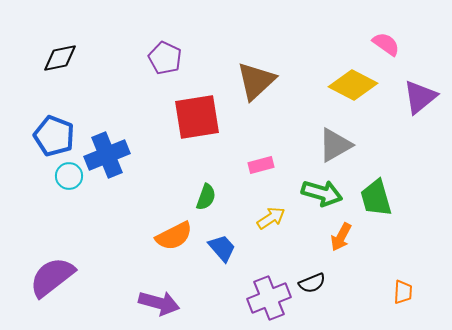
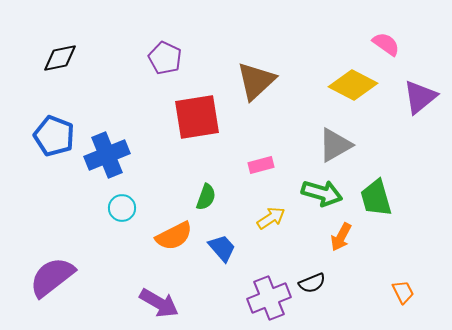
cyan circle: moved 53 px right, 32 px down
orange trapezoid: rotated 30 degrees counterclockwise
purple arrow: rotated 15 degrees clockwise
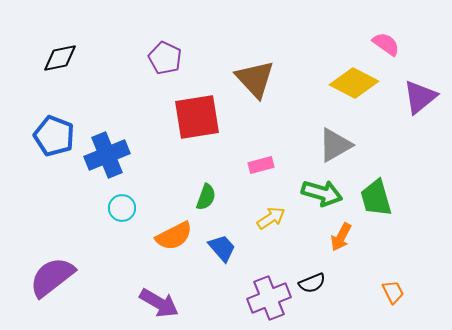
brown triangle: moved 1 px left, 2 px up; rotated 30 degrees counterclockwise
yellow diamond: moved 1 px right, 2 px up
orange trapezoid: moved 10 px left
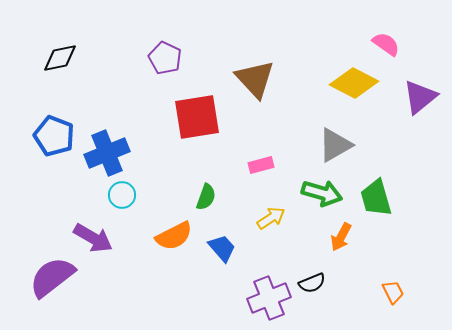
blue cross: moved 2 px up
cyan circle: moved 13 px up
purple arrow: moved 66 px left, 65 px up
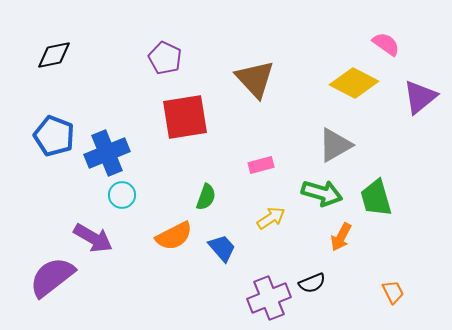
black diamond: moved 6 px left, 3 px up
red square: moved 12 px left
